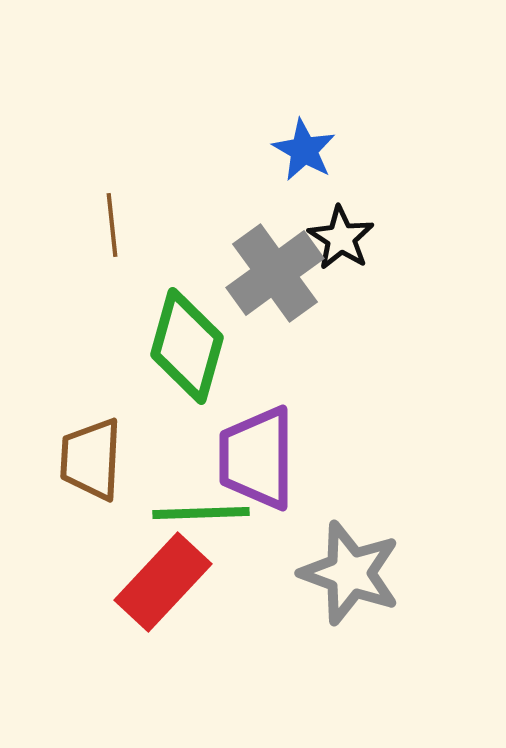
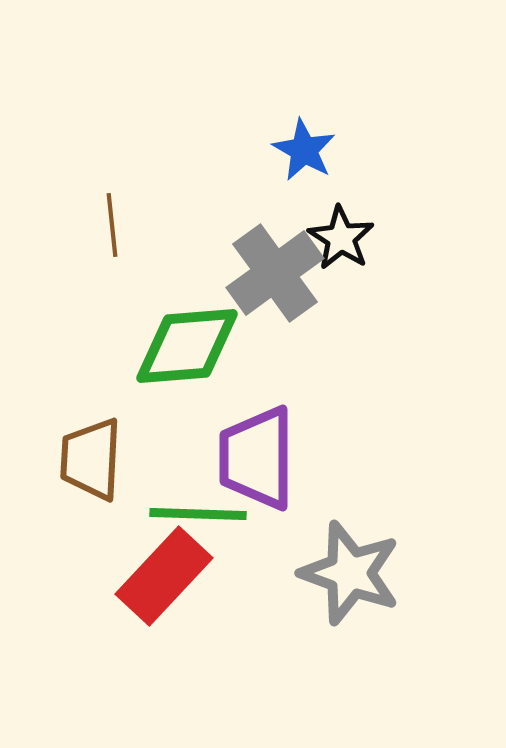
green diamond: rotated 70 degrees clockwise
green line: moved 3 px left, 1 px down; rotated 4 degrees clockwise
red rectangle: moved 1 px right, 6 px up
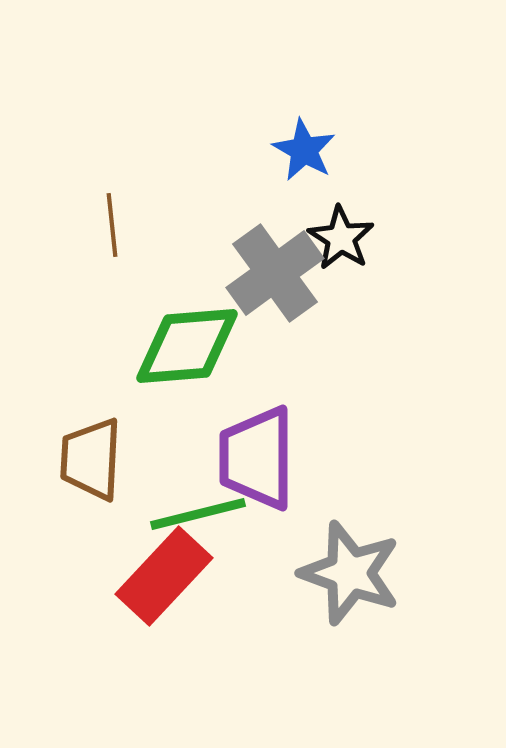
green line: rotated 16 degrees counterclockwise
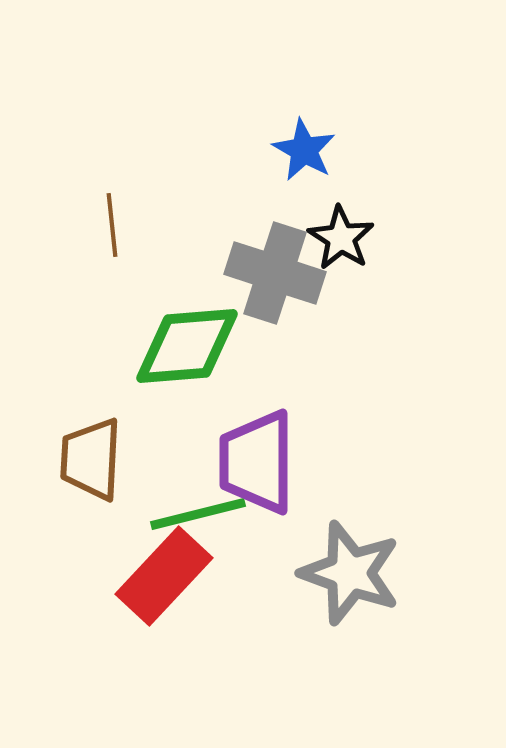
gray cross: rotated 36 degrees counterclockwise
purple trapezoid: moved 4 px down
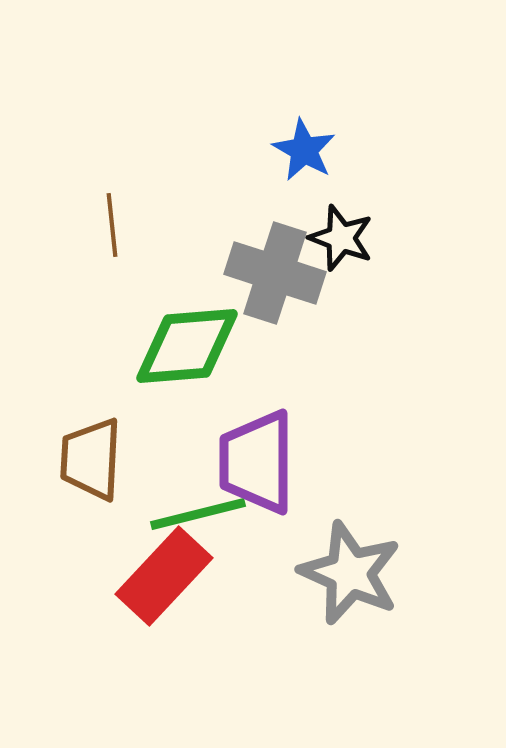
black star: rotated 12 degrees counterclockwise
gray star: rotated 4 degrees clockwise
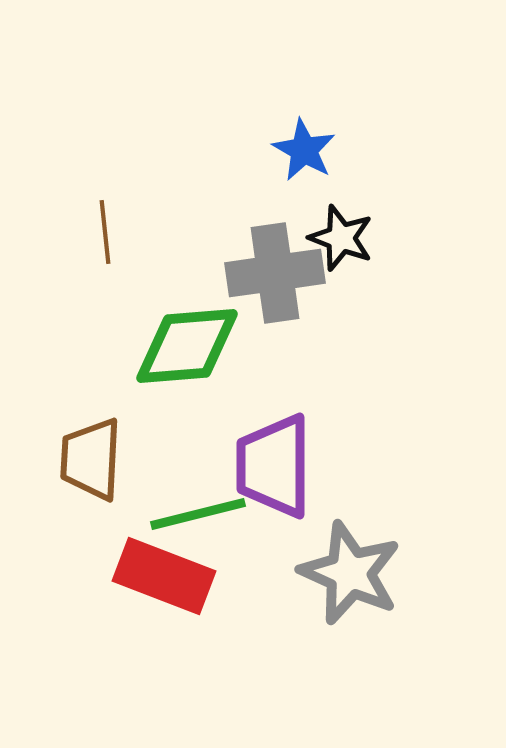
brown line: moved 7 px left, 7 px down
gray cross: rotated 26 degrees counterclockwise
purple trapezoid: moved 17 px right, 4 px down
red rectangle: rotated 68 degrees clockwise
